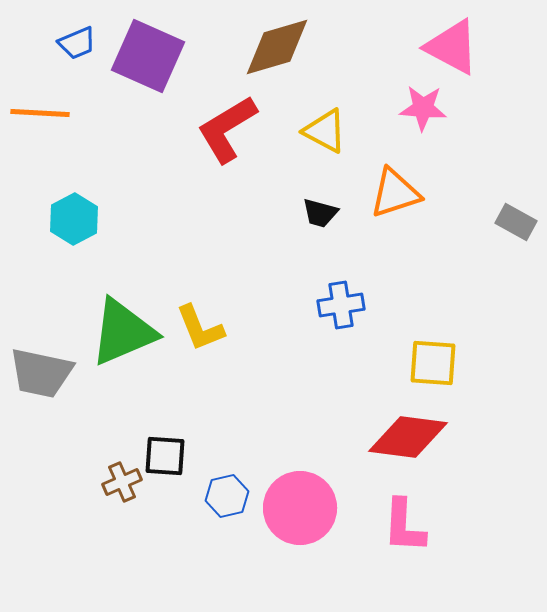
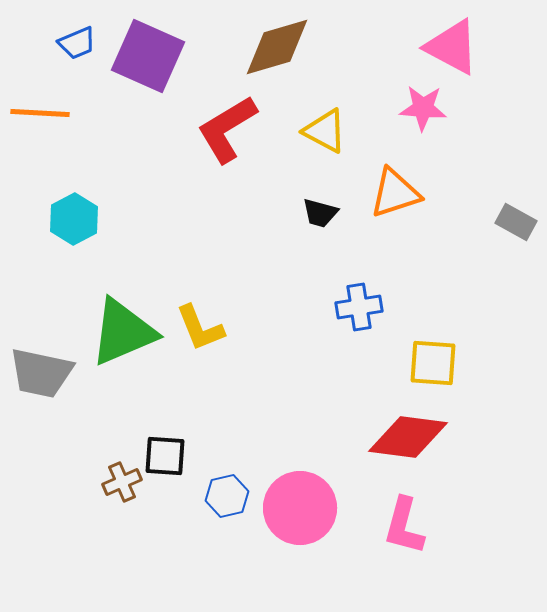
blue cross: moved 18 px right, 2 px down
pink L-shape: rotated 12 degrees clockwise
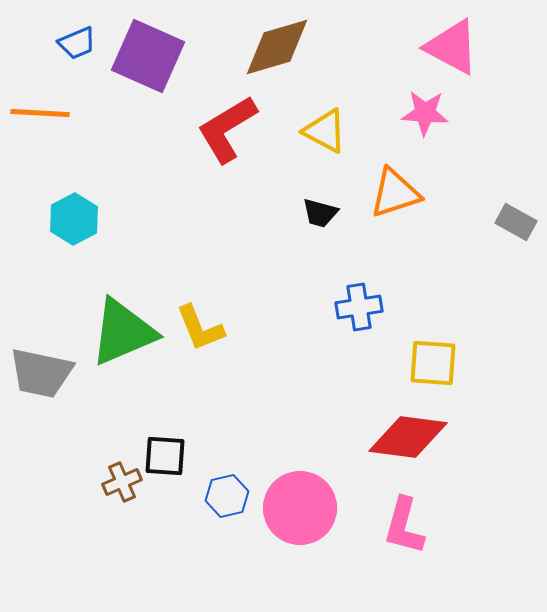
pink star: moved 2 px right, 5 px down
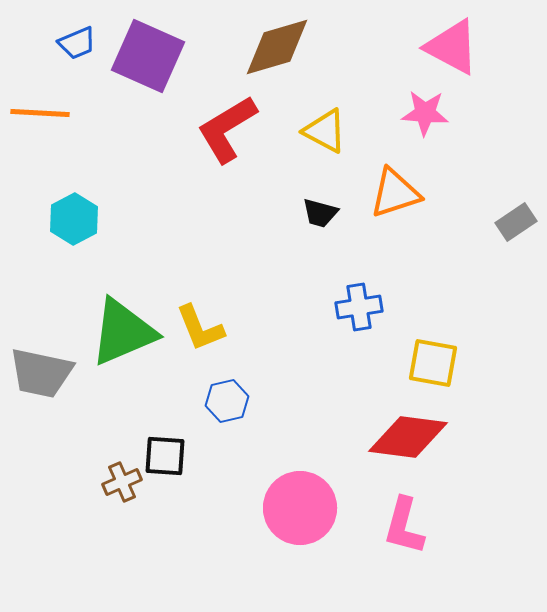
gray rectangle: rotated 63 degrees counterclockwise
yellow square: rotated 6 degrees clockwise
blue hexagon: moved 95 px up
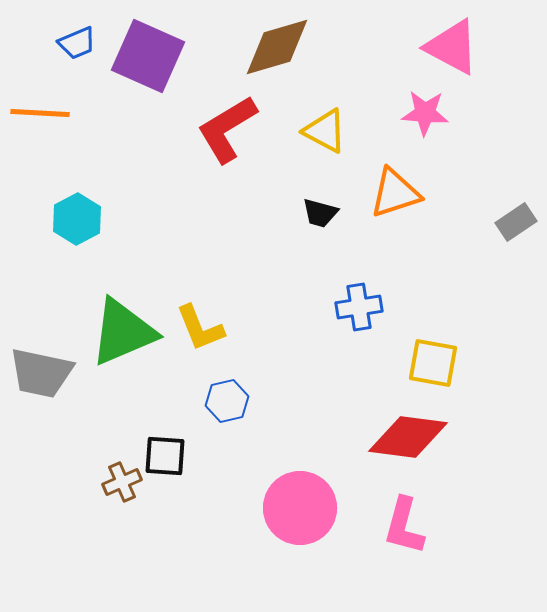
cyan hexagon: moved 3 px right
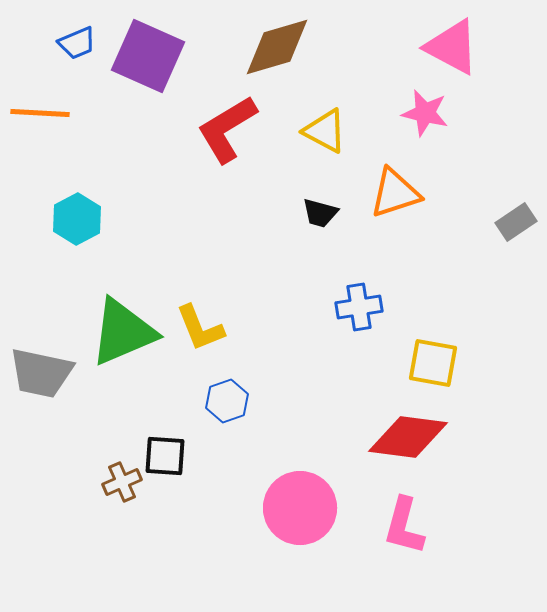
pink star: rotated 9 degrees clockwise
blue hexagon: rotated 6 degrees counterclockwise
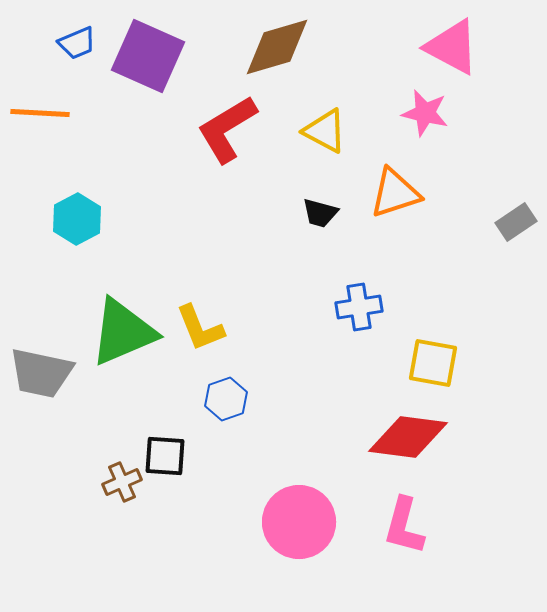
blue hexagon: moved 1 px left, 2 px up
pink circle: moved 1 px left, 14 px down
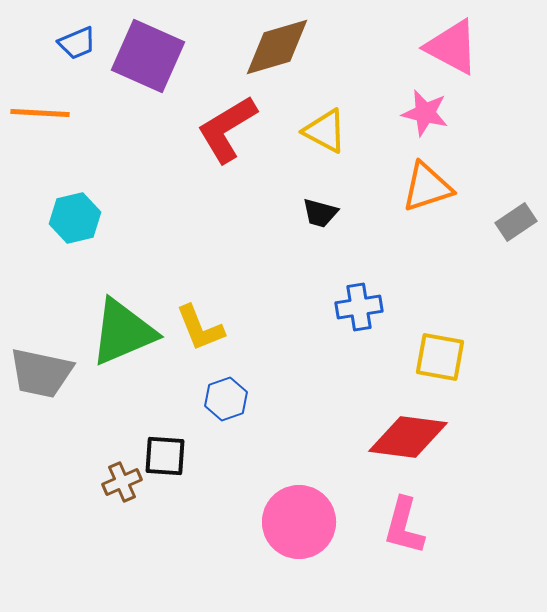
orange triangle: moved 32 px right, 6 px up
cyan hexagon: moved 2 px left, 1 px up; rotated 15 degrees clockwise
yellow square: moved 7 px right, 6 px up
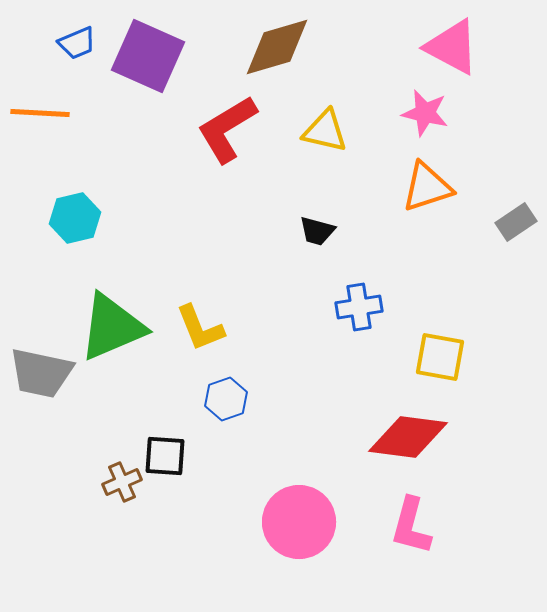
yellow triangle: rotated 15 degrees counterclockwise
black trapezoid: moved 3 px left, 18 px down
green triangle: moved 11 px left, 5 px up
pink L-shape: moved 7 px right
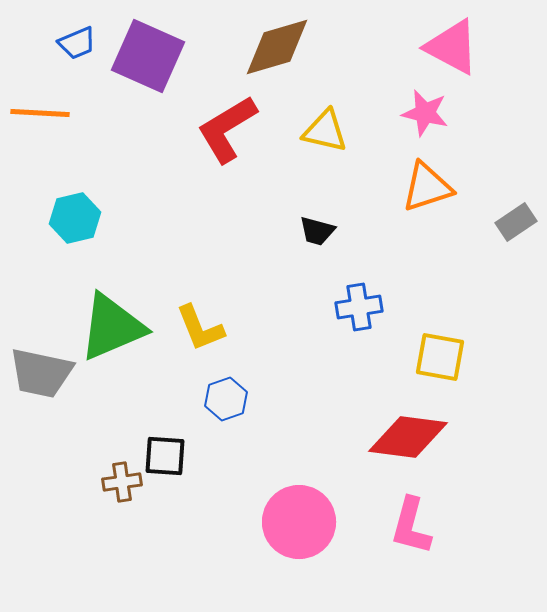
brown cross: rotated 15 degrees clockwise
